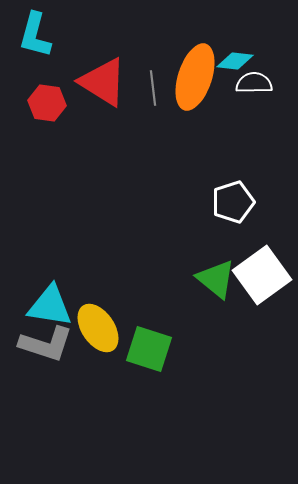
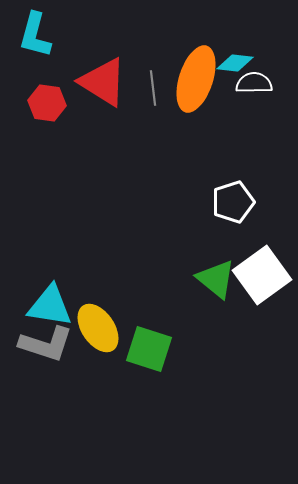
cyan diamond: moved 2 px down
orange ellipse: moved 1 px right, 2 px down
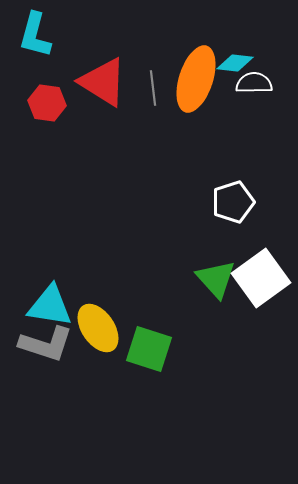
white square: moved 1 px left, 3 px down
green triangle: rotated 9 degrees clockwise
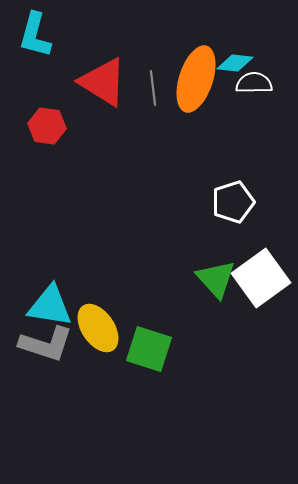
red hexagon: moved 23 px down
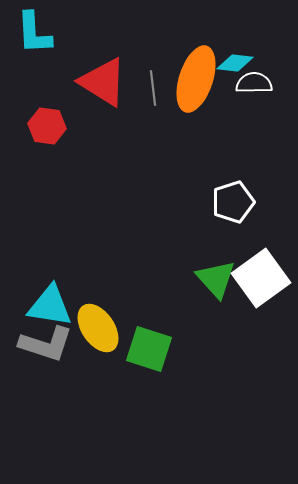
cyan L-shape: moved 1 px left, 2 px up; rotated 18 degrees counterclockwise
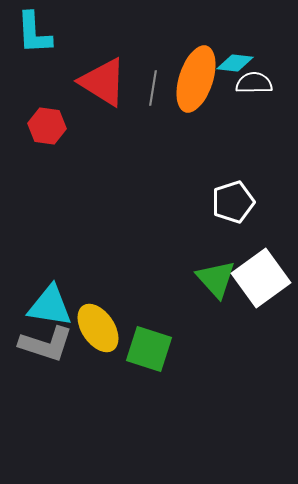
gray line: rotated 16 degrees clockwise
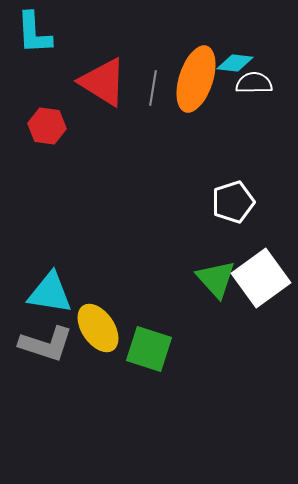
cyan triangle: moved 13 px up
